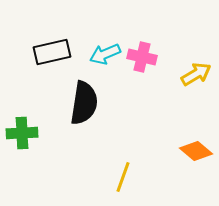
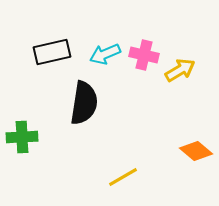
pink cross: moved 2 px right, 2 px up
yellow arrow: moved 16 px left, 4 px up
green cross: moved 4 px down
yellow line: rotated 40 degrees clockwise
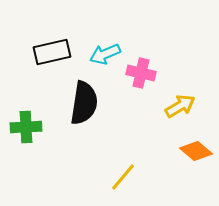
pink cross: moved 3 px left, 18 px down
yellow arrow: moved 36 px down
green cross: moved 4 px right, 10 px up
yellow line: rotated 20 degrees counterclockwise
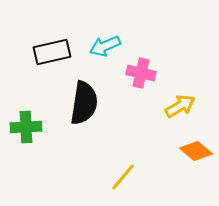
cyan arrow: moved 8 px up
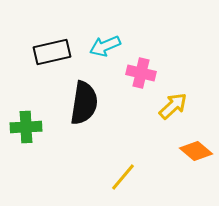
yellow arrow: moved 7 px left; rotated 12 degrees counterclockwise
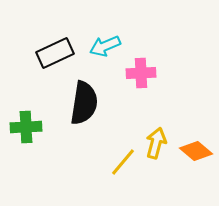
black rectangle: moved 3 px right, 1 px down; rotated 12 degrees counterclockwise
pink cross: rotated 16 degrees counterclockwise
yellow arrow: moved 17 px left, 37 px down; rotated 32 degrees counterclockwise
yellow line: moved 15 px up
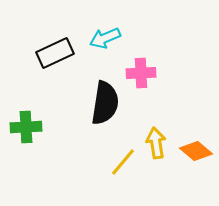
cyan arrow: moved 8 px up
black semicircle: moved 21 px right
yellow arrow: rotated 24 degrees counterclockwise
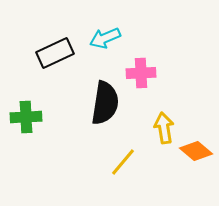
green cross: moved 10 px up
yellow arrow: moved 8 px right, 15 px up
